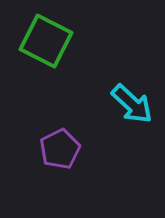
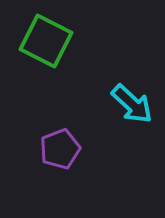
purple pentagon: rotated 6 degrees clockwise
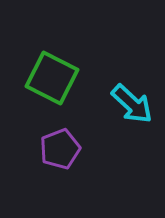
green square: moved 6 px right, 37 px down
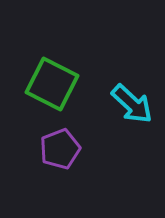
green square: moved 6 px down
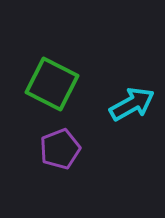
cyan arrow: rotated 72 degrees counterclockwise
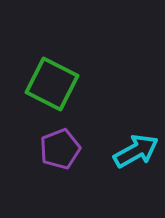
cyan arrow: moved 4 px right, 47 px down
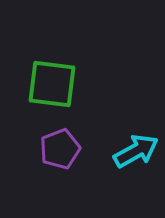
green square: rotated 20 degrees counterclockwise
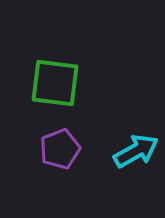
green square: moved 3 px right, 1 px up
